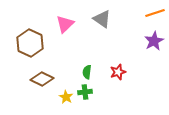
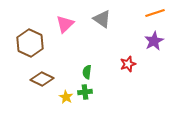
red star: moved 10 px right, 8 px up
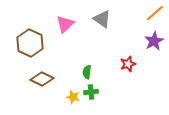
orange line: rotated 24 degrees counterclockwise
green cross: moved 6 px right
yellow star: moved 7 px right; rotated 16 degrees counterclockwise
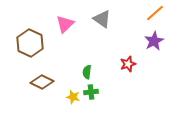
brown diamond: moved 3 px down
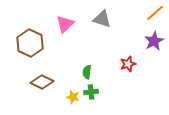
gray triangle: rotated 18 degrees counterclockwise
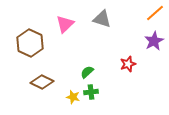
green semicircle: rotated 40 degrees clockwise
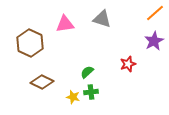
pink triangle: rotated 36 degrees clockwise
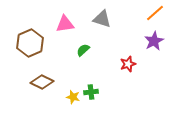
brown hexagon: rotated 12 degrees clockwise
green semicircle: moved 4 px left, 22 px up
